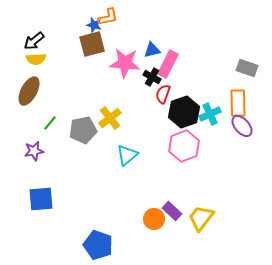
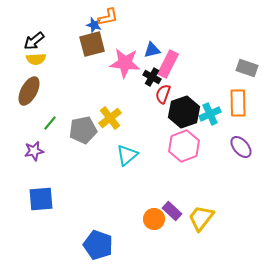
purple ellipse: moved 1 px left, 21 px down
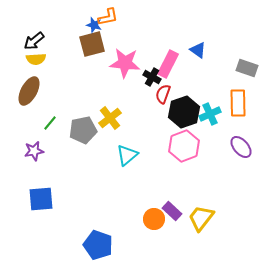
blue triangle: moved 46 px right; rotated 48 degrees clockwise
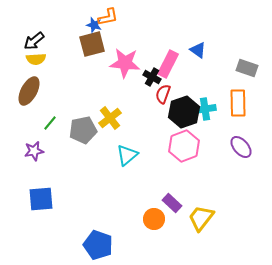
cyan cross: moved 5 px left, 5 px up; rotated 15 degrees clockwise
purple rectangle: moved 8 px up
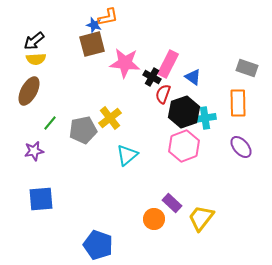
blue triangle: moved 5 px left, 27 px down
cyan cross: moved 9 px down
